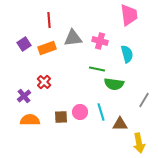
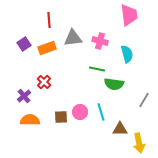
brown triangle: moved 5 px down
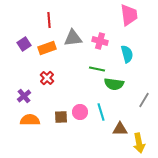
red cross: moved 3 px right, 4 px up
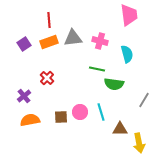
orange rectangle: moved 2 px right, 6 px up
orange semicircle: rotated 12 degrees counterclockwise
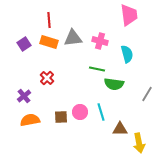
orange rectangle: rotated 36 degrees clockwise
gray line: moved 3 px right, 6 px up
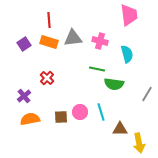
orange semicircle: moved 1 px up
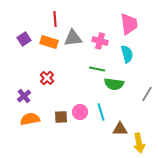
pink trapezoid: moved 9 px down
red line: moved 6 px right, 1 px up
purple square: moved 5 px up
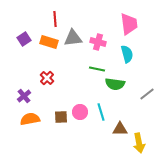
pink cross: moved 2 px left, 1 px down
green semicircle: moved 1 px right
gray line: rotated 21 degrees clockwise
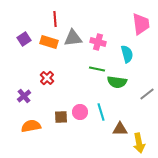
pink trapezoid: moved 12 px right
green semicircle: moved 2 px right, 2 px up
orange semicircle: moved 1 px right, 7 px down
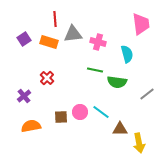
gray triangle: moved 4 px up
green line: moved 2 px left, 1 px down
cyan line: rotated 36 degrees counterclockwise
